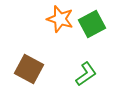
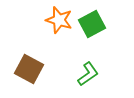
orange star: moved 1 px left, 1 px down
green L-shape: moved 2 px right
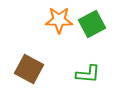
orange star: rotated 16 degrees counterclockwise
green L-shape: rotated 40 degrees clockwise
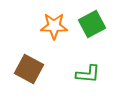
orange star: moved 5 px left, 6 px down
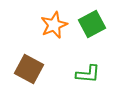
orange star: moved 1 px up; rotated 24 degrees counterclockwise
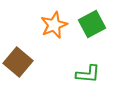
brown square: moved 11 px left, 7 px up; rotated 12 degrees clockwise
